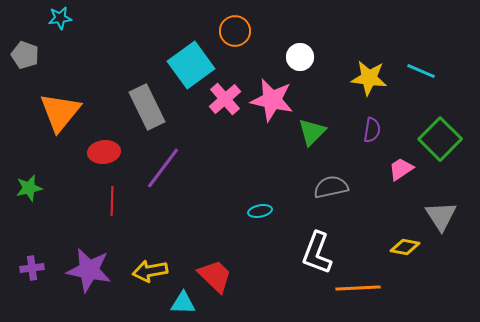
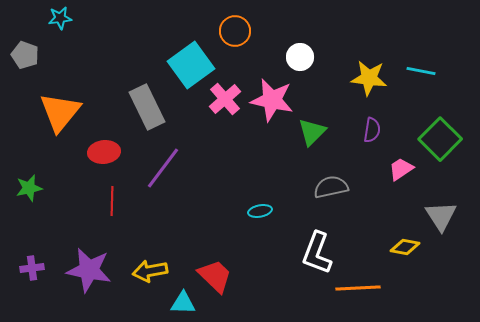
cyan line: rotated 12 degrees counterclockwise
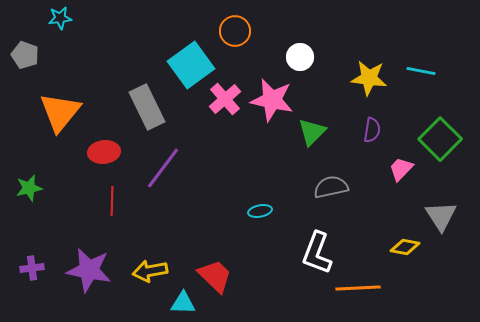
pink trapezoid: rotated 12 degrees counterclockwise
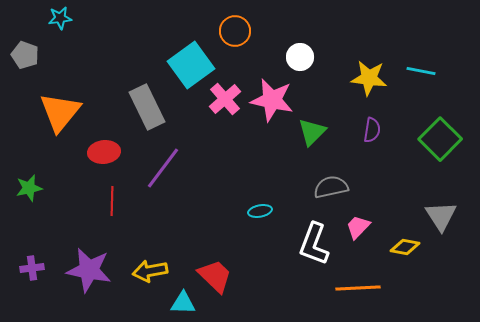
pink trapezoid: moved 43 px left, 58 px down
white L-shape: moved 3 px left, 9 px up
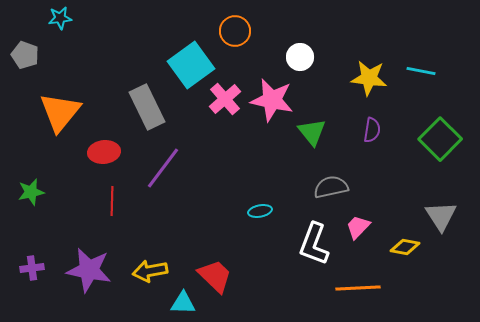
green triangle: rotated 24 degrees counterclockwise
green star: moved 2 px right, 4 px down
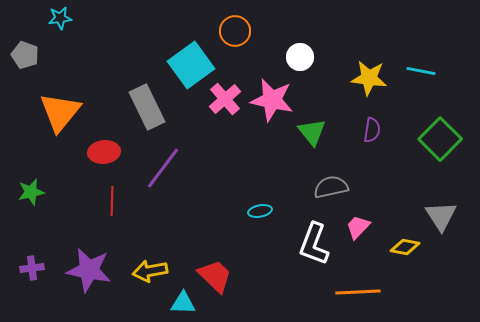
orange line: moved 4 px down
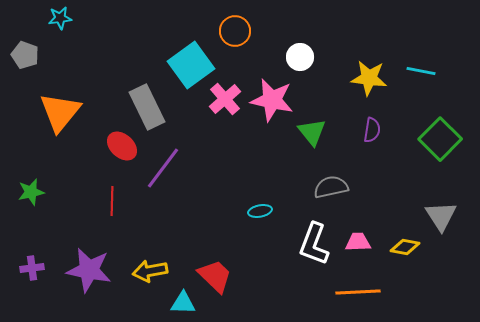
red ellipse: moved 18 px right, 6 px up; rotated 48 degrees clockwise
pink trapezoid: moved 15 px down; rotated 44 degrees clockwise
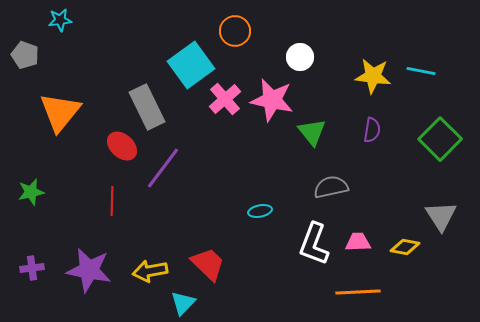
cyan star: moved 2 px down
yellow star: moved 4 px right, 2 px up
red trapezoid: moved 7 px left, 12 px up
cyan triangle: rotated 48 degrees counterclockwise
